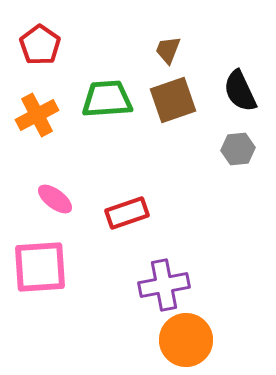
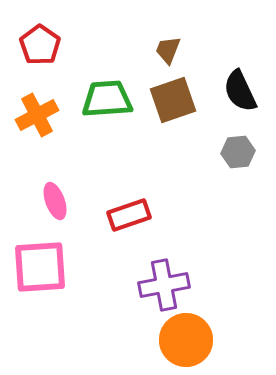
gray hexagon: moved 3 px down
pink ellipse: moved 2 px down; rotated 33 degrees clockwise
red rectangle: moved 2 px right, 2 px down
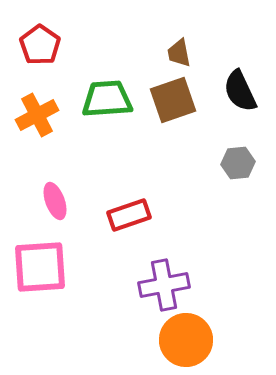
brown trapezoid: moved 11 px right, 3 px down; rotated 32 degrees counterclockwise
gray hexagon: moved 11 px down
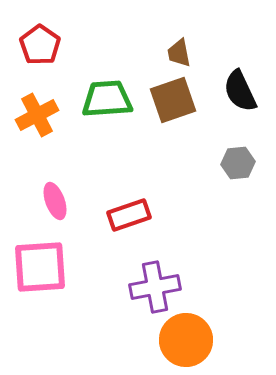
purple cross: moved 9 px left, 2 px down
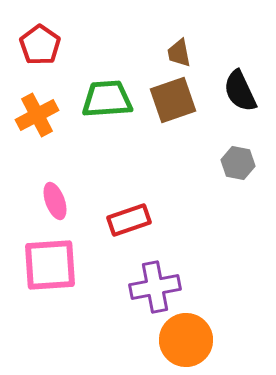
gray hexagon: rotated 16 degrees clockwise
red rectangle: moved 5 px down
pink square: moved 10 px right, 2 px up
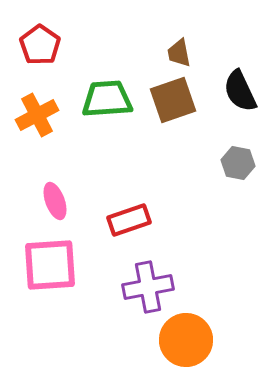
purple cross: moved 7 px left
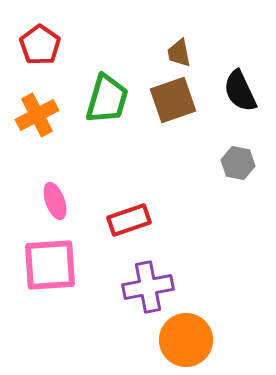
green trapezoid: rotated 110 degrees clockwise
